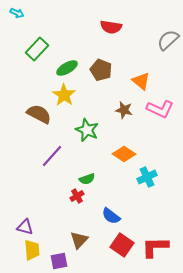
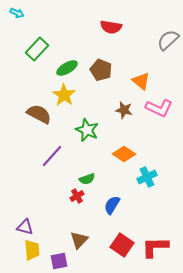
pink L-shape: moved 1 px left, 1 px up
blue semicircle: moved 1 px right, 11 px up; rotated 84 degrees clockwise
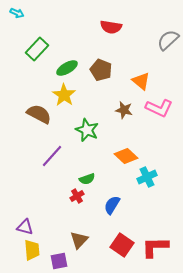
orange diamond: moved 2 px right, 2 px down; rotated 10 degrees clockwise
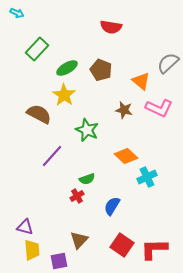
gray semicircle: moved 23 px down
blue semicircle: moved 1 px down
red L-shape: moved 1 px left, 2 px down
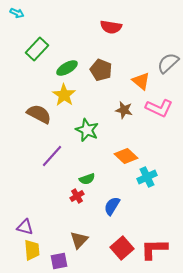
red square: moved 3 px down; rotated 15 degrees clockwise
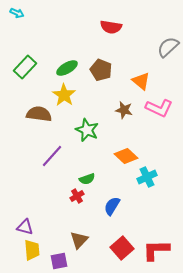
green rectangle: moved 12 px left, 18 px down
gray semicircle: moved 16 px up
brown semicircle: rotated 20 degrees counterclockwise
red L-shape: moved 2 px right, 1 px down
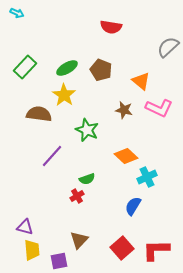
blue semicircle: moved 21 px right
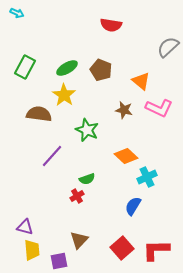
red semicircle: moved 2 px up
green rectangle: rotated 15 degrees counterclockwise
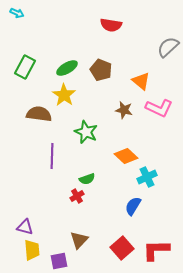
green star: moved 1 px left, 2 px down
purple line: rotated 40 degrees counterclockwise
